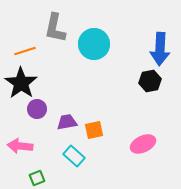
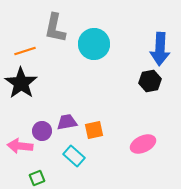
purple circle: moved 5 px right, 22 px down
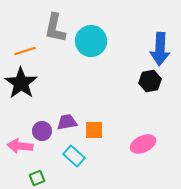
cyan circle: moved 3 px left, 3 px up
orange square: rotated 12 degrees clockwise
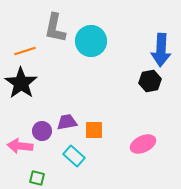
blue arrow: moved 1 px right, 1 px down
green square: rotated 35 degrees clockwise
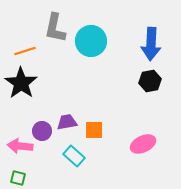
blue arrow: moved 10 px left, 6 px up
green square: moved 19 px left
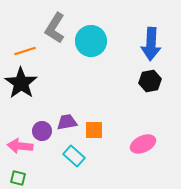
gray L-shape: rotated 20 degrees clockwise
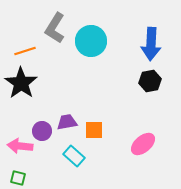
pink ellipse: rotated 15 degrees counterclockwise
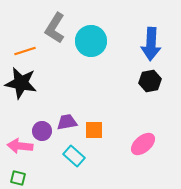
black star: rotated 24 degrees counterclockwise
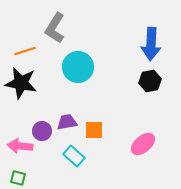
cyan circle: moved 13 px left, 26 px down
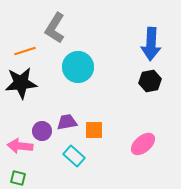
black star: rotated 16 degrees counterclockwise
